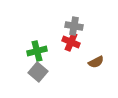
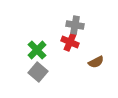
gray cross: moved 1 px right, 1 px up
red cross: moved 1 px left
green cross: moved 1 px up; rotated 30 degrees counterclockwise
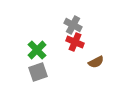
gray cross: moved 2 px left; rotated 18 degrees clockwise
red cross: moved 5 px right
gray square: rotated 30 degrees clockwise
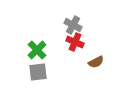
gray square: rotated 12 degrees clockwise
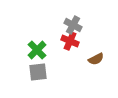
red cross: moved 5 px left, 1 px up
brown semicircle: moved 3 px up
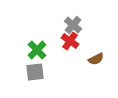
gray cross: rotated 12 degrees clockwise
red cross: rotated 12 degrees clockwise
gray square: moved 3 px left
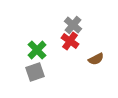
gray square: rotated 12 degrees counterclockwise
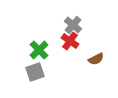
green cross: moved 2 px right
